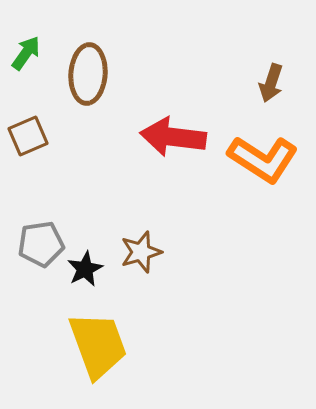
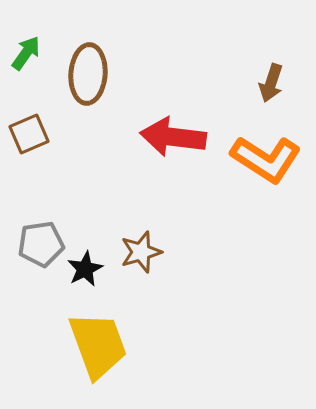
brown square: moved 1 px right, 2 px up
orange L-shape: moved 3 px right
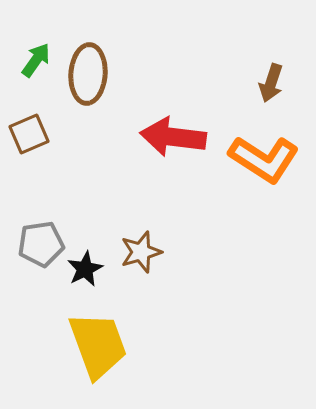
green arrow: moved 10 px right, 7 px down
orange L-shape: moved 2 px left
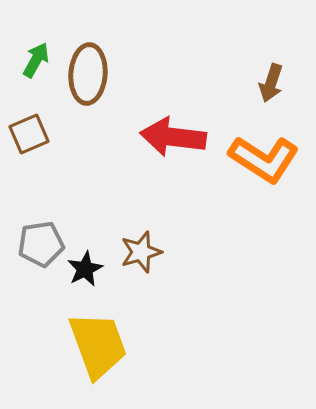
green arrow: rotated 6 degrees counterclockwise
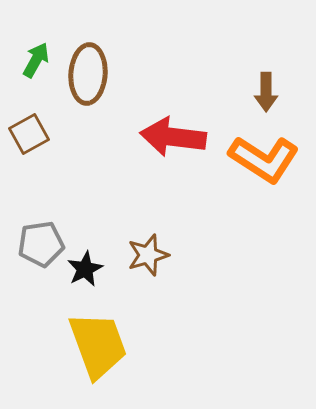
brown arrow: moved 5 px left, 9 px down; rotated 18 degrees counterclockwise
brown square: rotated 6 degrees counterclockwise
brown star: moved 7 px right, 3 px down
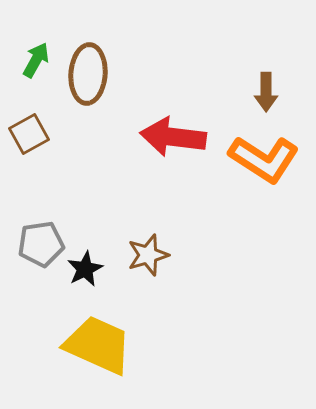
yellow trapezoid: rotated 46 degrees counterclockwise
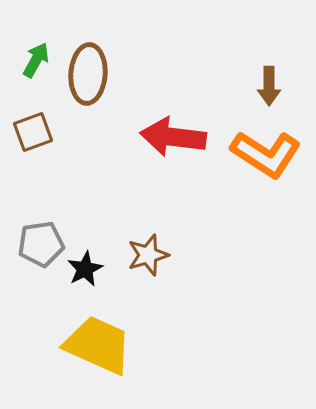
brown arrow: moved 3 px right, 6 px up
brown square: moved 4 px right, 2 px up; rotated 9 degrees clockwise
orange L-shape: moved 2 px right, 5 px up
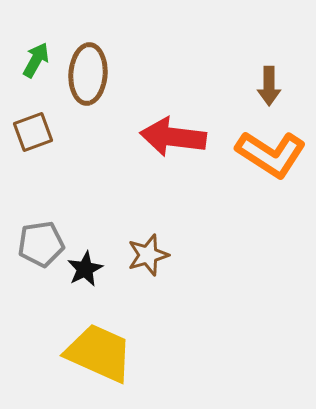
orange L-shape: moved 5 px right
yellow trapezoid: moved 1 px right, 8 px down
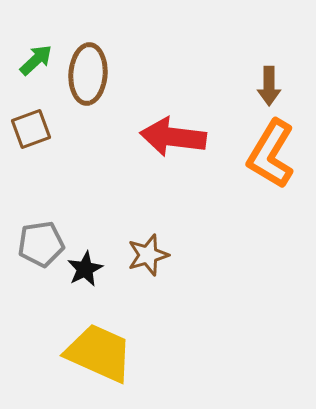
green arrow: rotated 18 degrees clockwise
brown square: moved 2 px left, 3 px up
orange L-shape: rotated 88 degrees clockwise
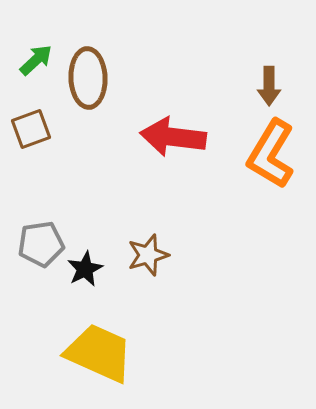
brown ellipse: moved 4 px down; rotated 6 degrees counterclockwise
